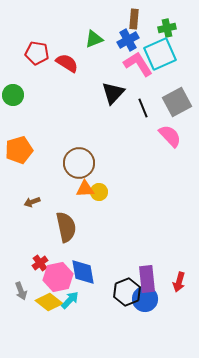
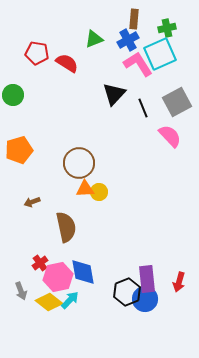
black triangle: moved 1 px right, 1 px down
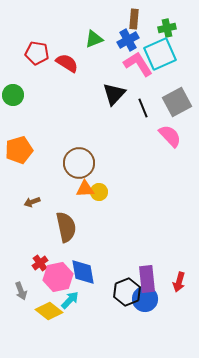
yellow diamond: moved 9 px down
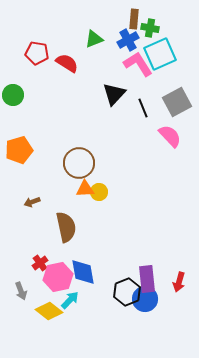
green cross: moved 17 px left; rotated 24 degrees clockwise
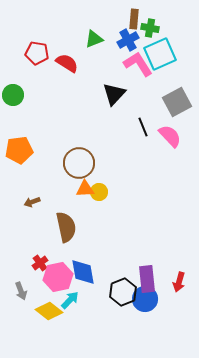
black line: moved 19 px down
orange pentagon: rotated 8 degrees clockwise
black hexagon: moved 4 px left
